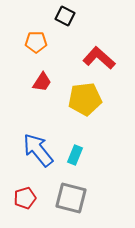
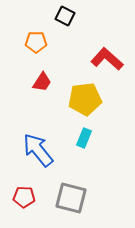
red L-shape: moved 8 px right, 1 px down
cyan rectangle: moved 9 px right, 17 px up
red pentagon: moved 1 px left, 1 px up; rotated 20 degrees clockwise
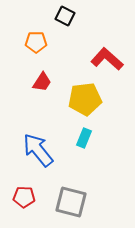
gray square: moved 4 px down
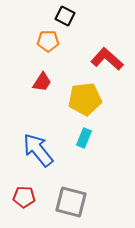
orange pentagon: moved 12 px right, 1 px up
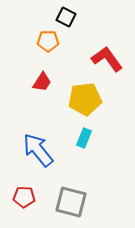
black square: moved 1 px right, 1 px down
red L-shape: rotated 12 degrees clockwise
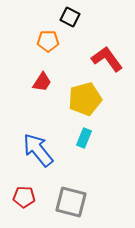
black square: moved 4 px right
yellow pentagon: rotated 8 degrees counterclockwise
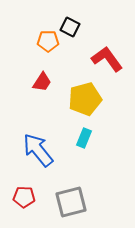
black square: moved 10 px down
gray square: rotated 28 degrees counterclockwise
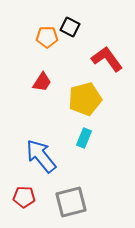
orange pentagon: moved 1 px left, 4 px up
blue arrow: moved 3 px right, 6 px down
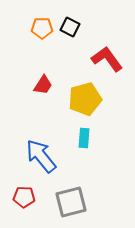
orange pentagon: moved 5 px left, 9 px up
red trapezoid: moved 1 px right, 3 px down
cyan rectangle: rotated 18 degrees counterclockwise
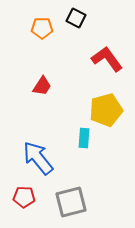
black square: moved 6 px right, 9 px up
red trapezoid: moved 1 px left, 1 px down
yellow pentagon: moved 21 px right, 11 px down
blue arrow: moved 3 px left, 2 px down
